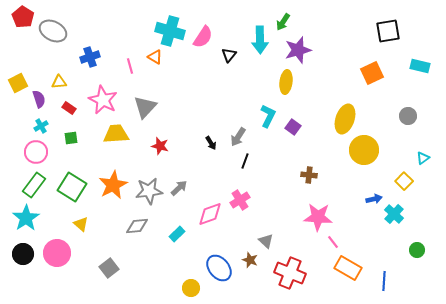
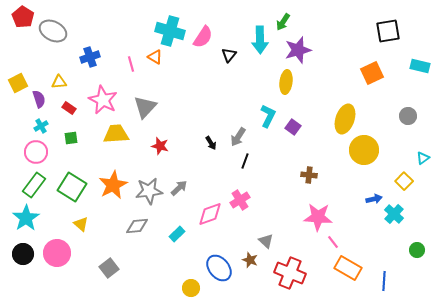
pink line at (130, 66): moved 1 px right, 2 px up
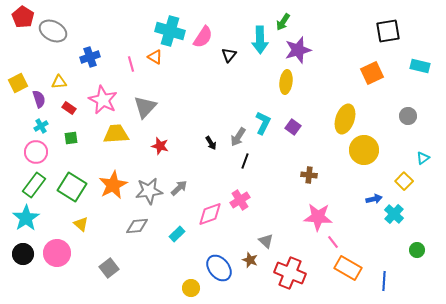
cyan L-shape at (268, 116): moved 5 px left, 7 px down
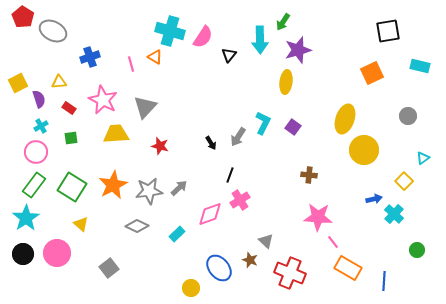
black line at (245, 161): moved 15 px left, 14 px down
gray diamond at (137, 226): rotated 30 degrees clockwise
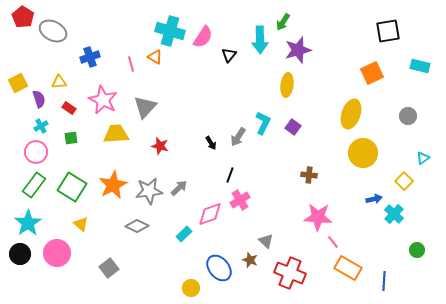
yellow ellipse at (286, 82): moved 1 px right, 3 px down
yellow ellipse at (345, 119): moved 6 px right, 5 px up
yellow circle at (364, 150): moved 1 px left, 3 px down
cyan star at (26, 218): moved 2 px right, 5 px down
cyan rectangle at (177, 234): moved 7 px right
black circle at (23, 254): moved 3 px left
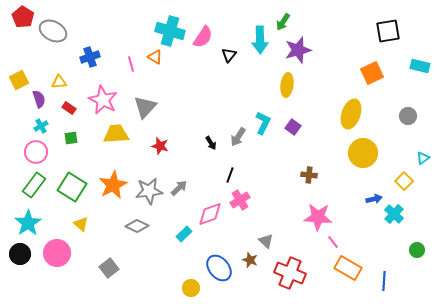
yellow square at (18, 83): moved 1 px right, 3 px up
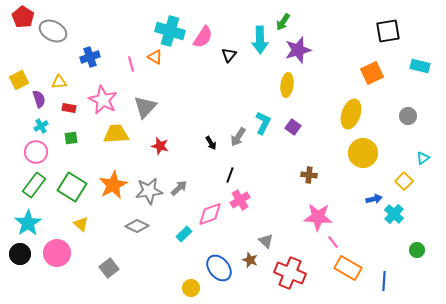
red rectangle at (69, 108): rotated 24 degrees counterclockwise
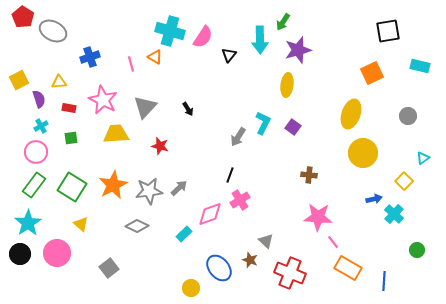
black arrow at (211, 143): moved 23 px left, 34 px up
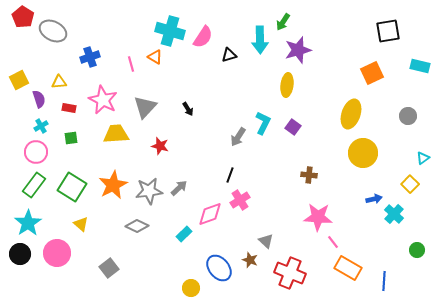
black triangle at (229, 55): rotated 35 degrees clockwise
yellow square at (404, 181): moved 6 px right, 3 px down
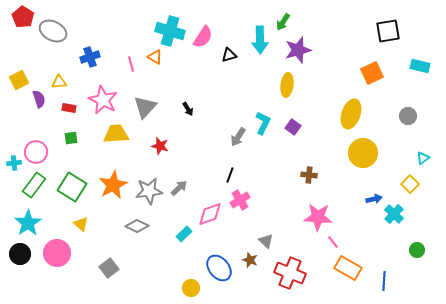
cyan cross at (41, 126): moved 27 px left, 37 px down; rotated 24 degrees clockwise
